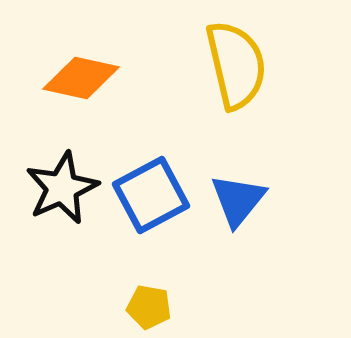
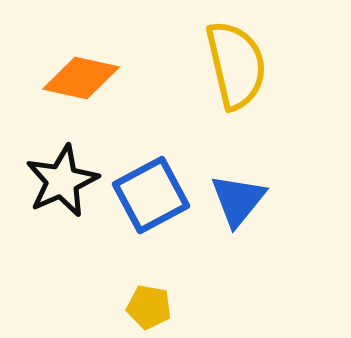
black star: moved 7 px up
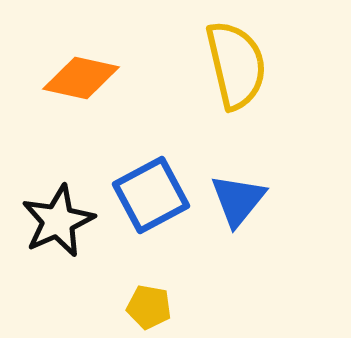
black star: moved 4 px left, 40 px down
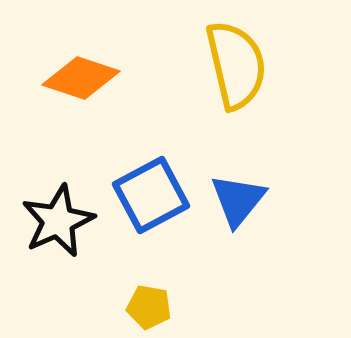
orange diamond: rotated 6 degrees clockwise
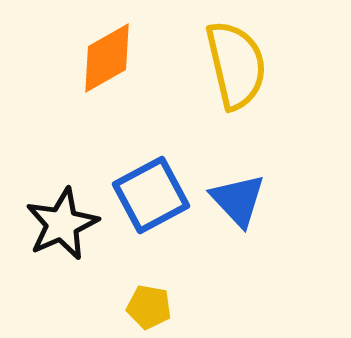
orange diamond: moved 26 px right, 20 px up; rotated 48 degrees counterclockwise
blue triangle: rotated 22 degrees counterclockwise
black star: moved 4 px right, 3 px down
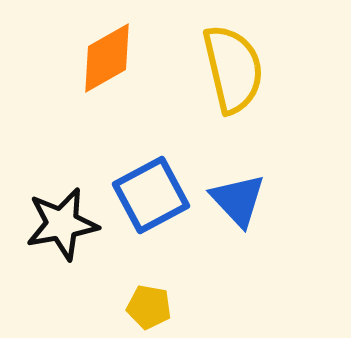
yellow semicircle: moved 3 px left, 4 px down
black star: rotated 14 degrees clockwise
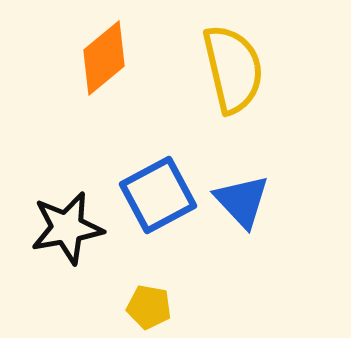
orange diamond: moved 3 px left; rotated 10 degrees counterclockwise
blue square: moved 7 px right
blue triangle: moved 4 px right, 1 px down
black star: moved 5 px right, 4 px down
